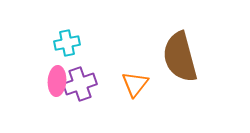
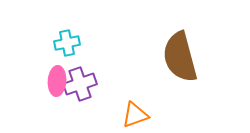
orange triangle: moved 31 px down; rotated 32 degrees clockwise
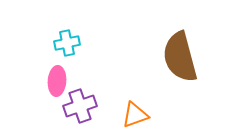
purple cross: moved 22 px down
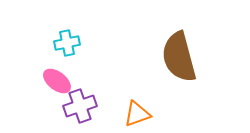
brown semicircle: moved 1 px left
pink ellipse: rotated 56 degrees counterclockwise
orange triangle: moved 2 px right, 1 px up
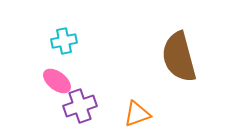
cyan cross: moved 3 px left, 2 px up
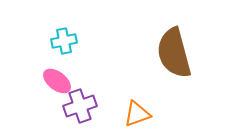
brown semicircle: moved 5 px left, 4 px up
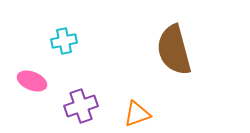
brown semicircle: moved 3 px up
pink ellipse: moved 25 px left; rotated 16 degrees counterclockwise
purple cross: moved 1 px right
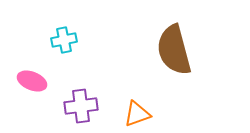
cyan cross: moved 1 px up
purple cross: rotated 12 degrees clockwise
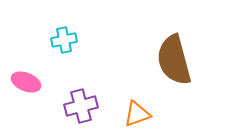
brown semicircle: moved 10 px down
pink ellipse: moved 6 px left, 1 px down
purple cross: rotated 8 degrees counterclockwise
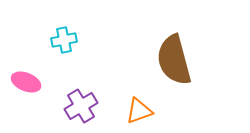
purple cross: rotated 16 degrees counterclockwise
orange triangle: moved 2 px right, 3 px up
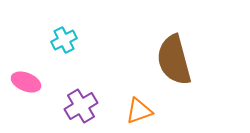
cyan cross: rotated 15 degrees counterclockwise
